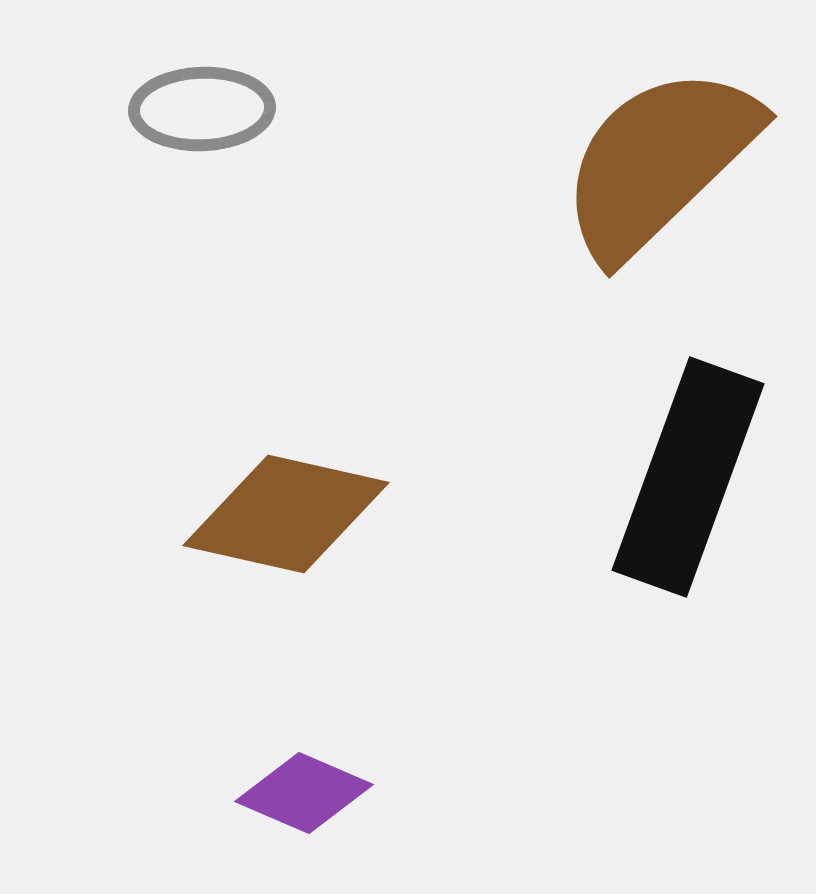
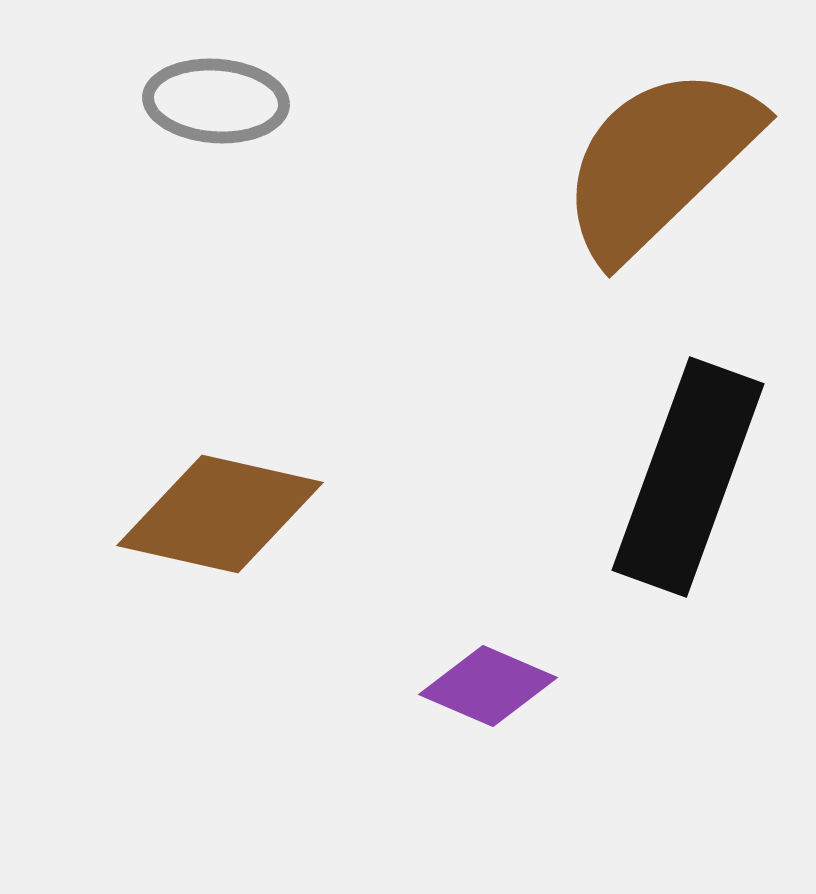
gray ellipse: moved 14 px right, 8 px up; rotated 6 degrees clockwise
brown diamond: moved 66 px left
purple diamond: moved 184 px right, 107 px up
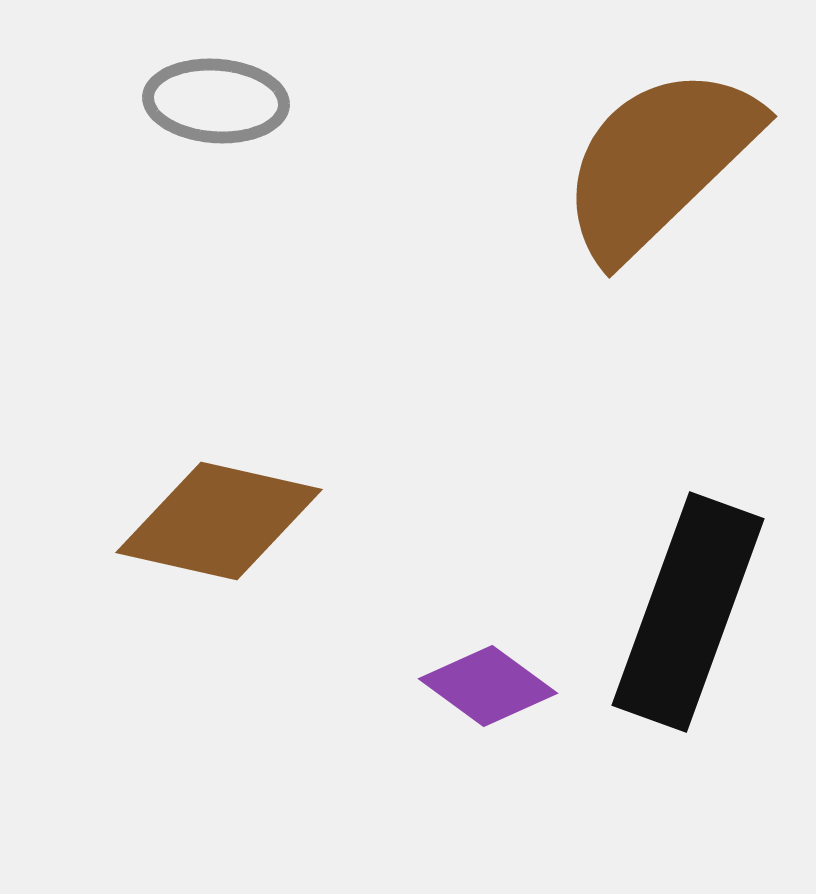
black rectangle: moved 135 px down
brown diamond: moved 1 px left, 7 px down
purple diamond: rotated 13 degrees clockwise
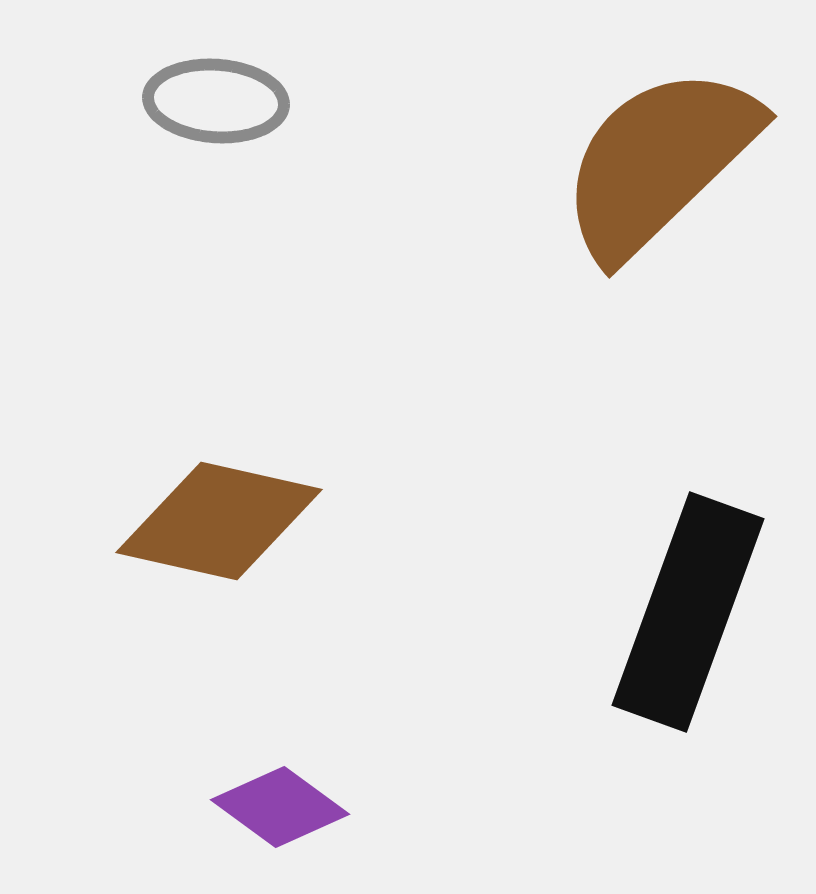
purple diamond: moved 208 px left, 121 px down
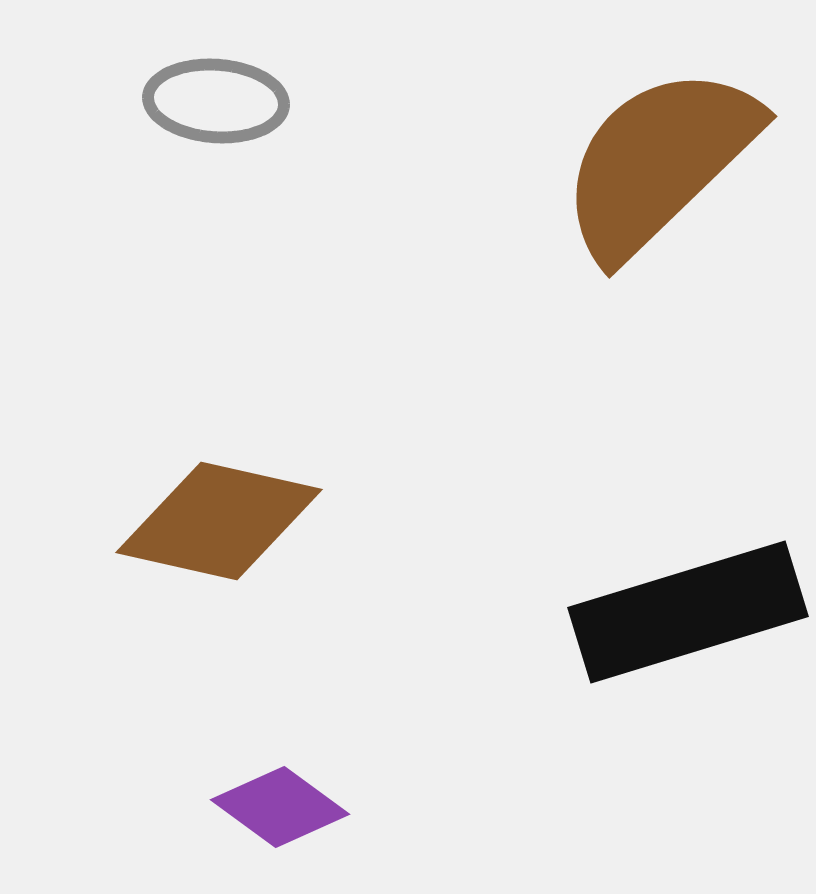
black rectangle: rotated 53 degrees clockwise
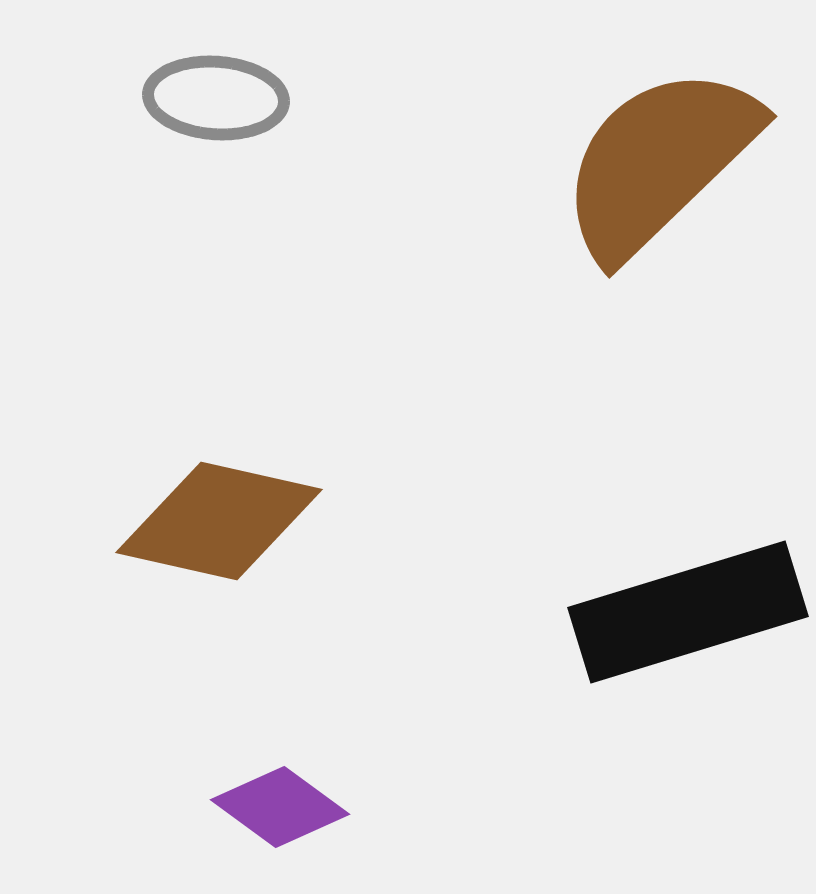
gray ellipse: moved 3 px up
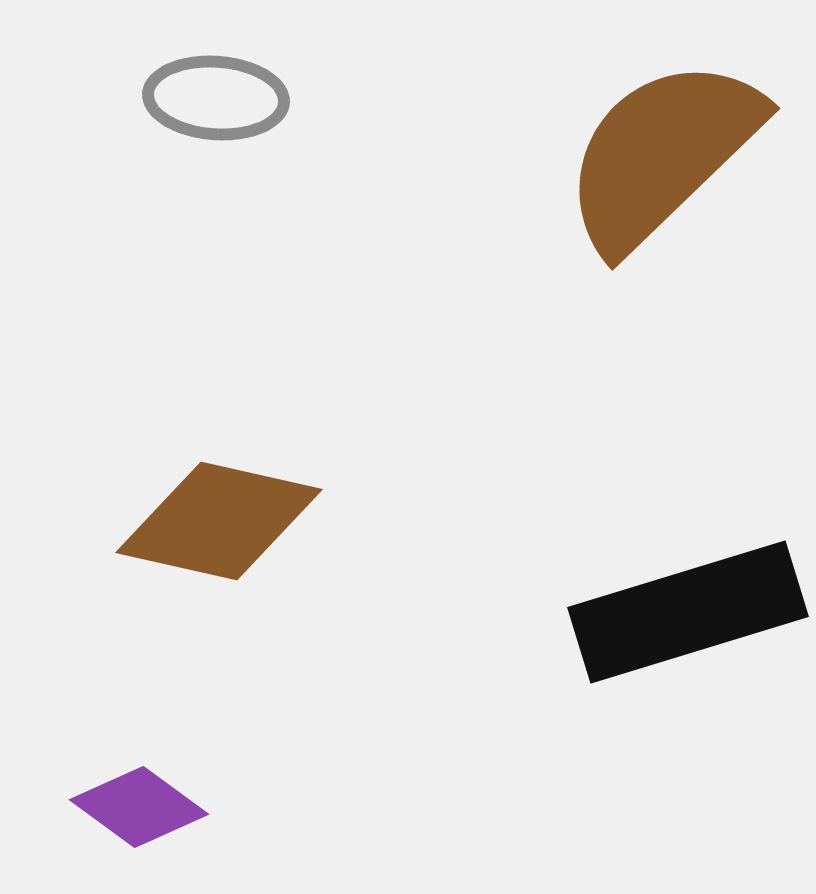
brown semicircle: moved 3 px right, 8 px up
purple diamond: moved 141 px left
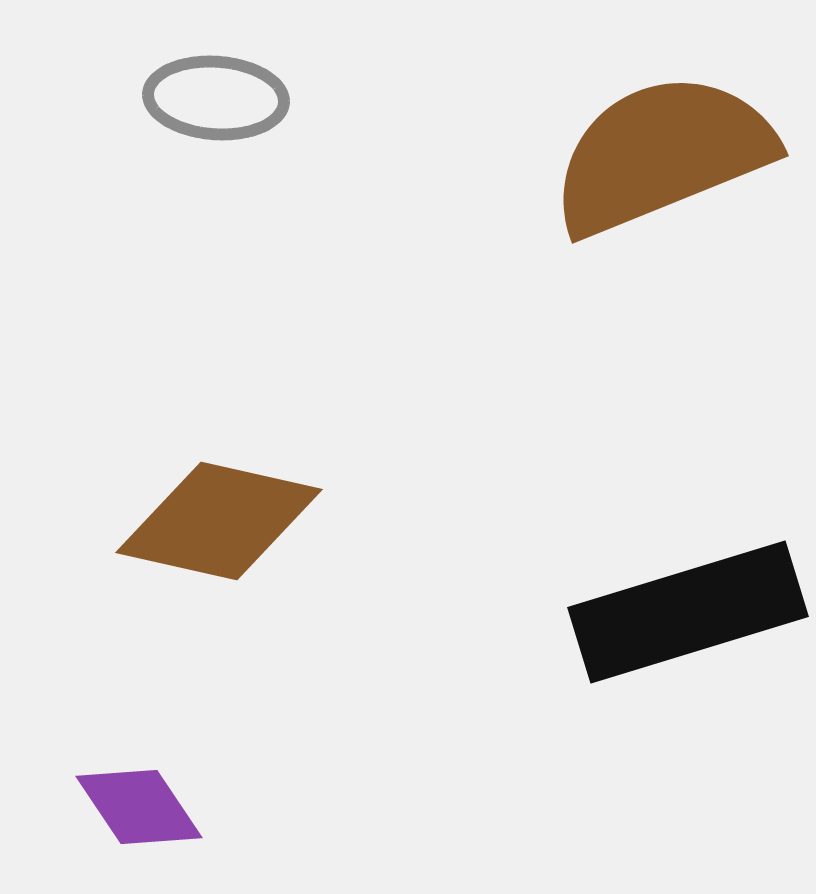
brown semicircle: rotated 22 degrees clockwise
purple diamond: rotated 20 degrees clockwise
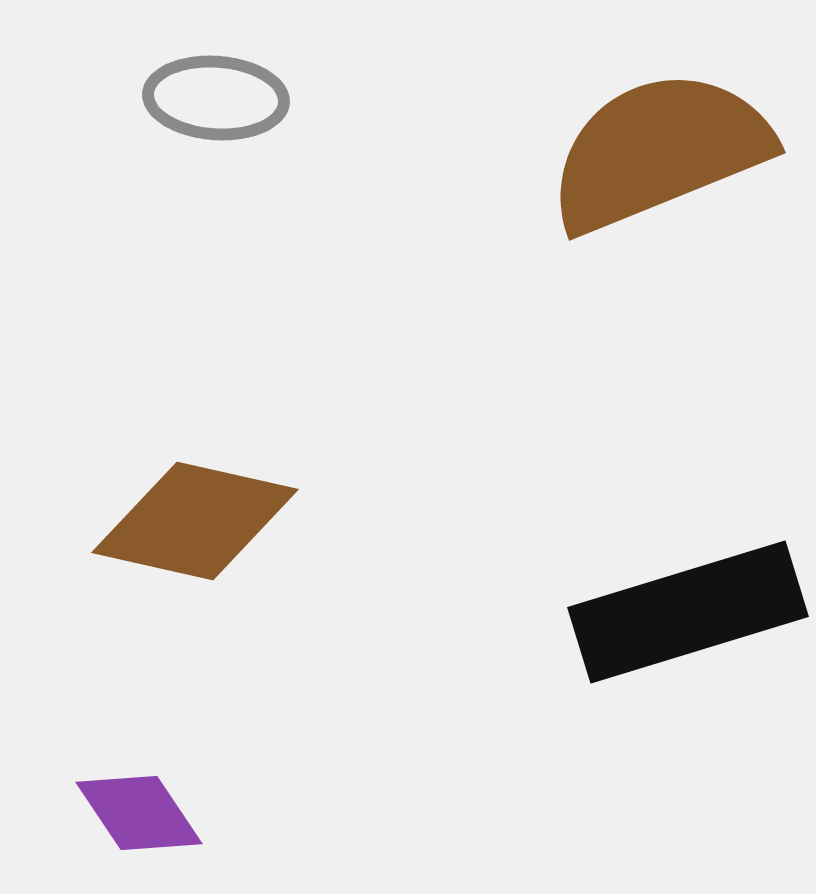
brown semicircle: moved 3 px left, 3 px up
brown diamond: moved 24 px left
purple diamond: moved 6 px down
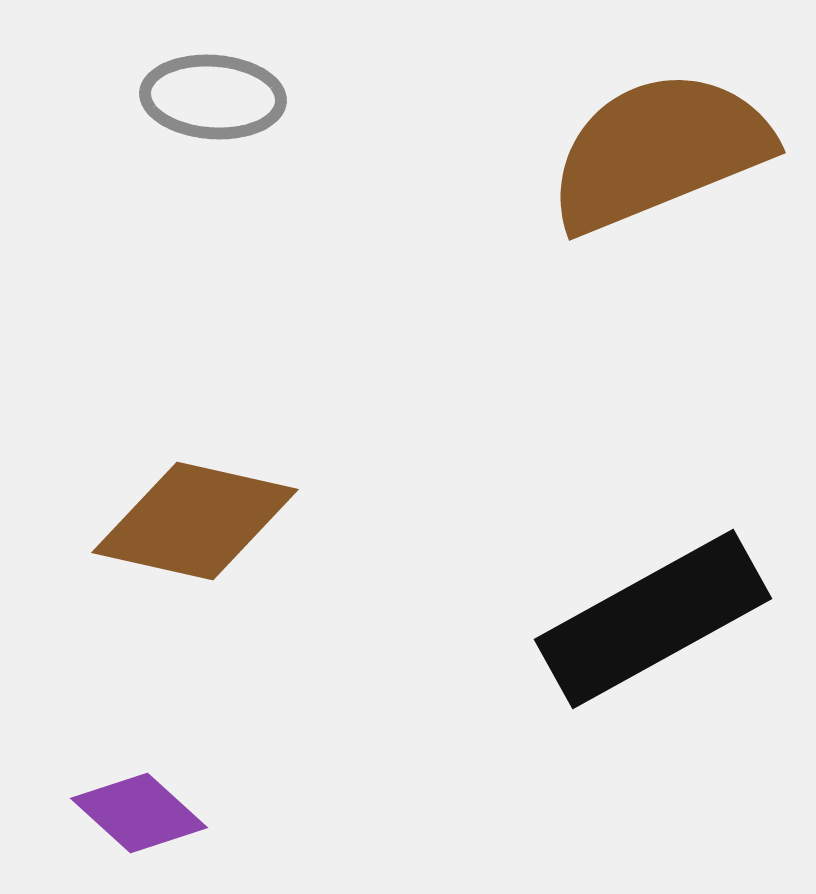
gray ellipse: moved 3 px left, 1 px up
black rectangle: moved 35 px left, 7 px down; rotated 12 degrees counterclockwise
purple diamond: rotated 14 degrees counterclockwise
